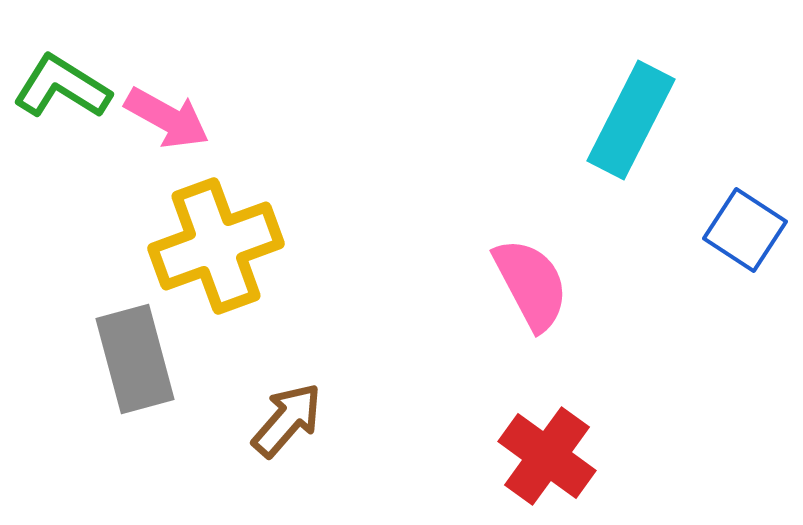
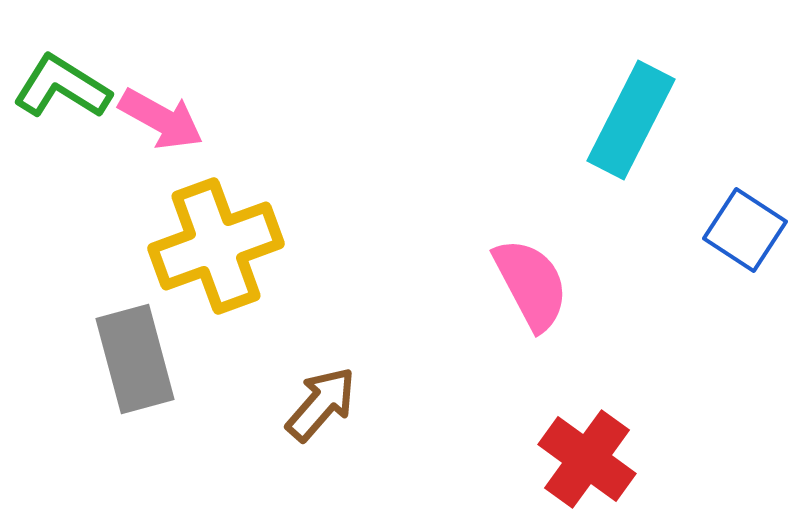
pink arrow: moved 6 px left, 1 px down
brown arrow: moved 34 px right, 16 px up
red cross: moved 40 px right, 3 px down
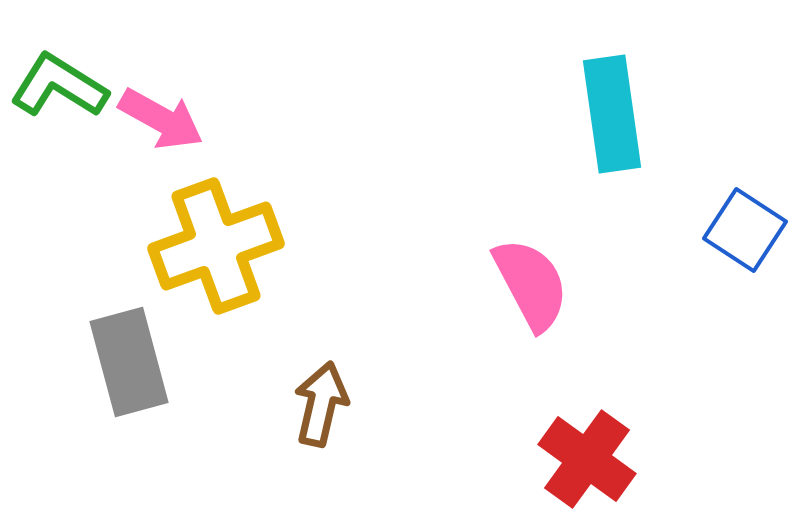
green L-shape: moved 3 px left, 1 px up
cyan rectangle: moved 19 px left, 6 px up; rotated 35 degrees counterclockwise
gray rectangle: moved 6 px left, 3 px down
brown arrow: rotated 28 degrees counterclockwise
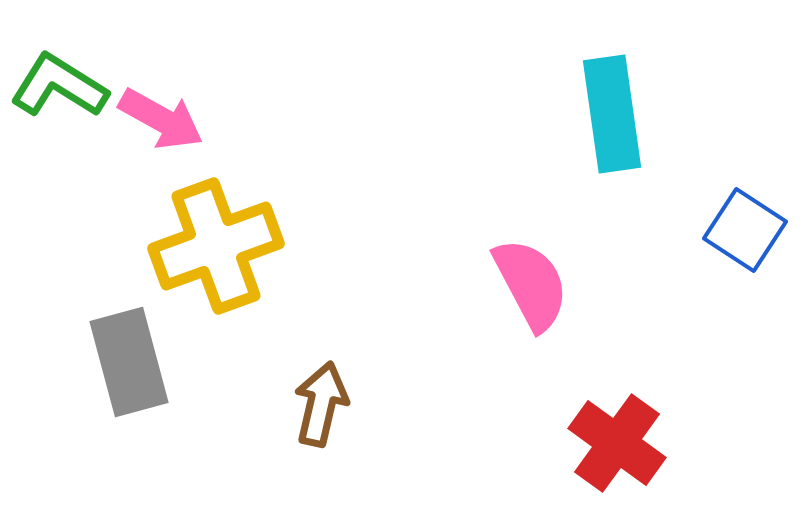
red cross: moved 30 px right, 16 px up
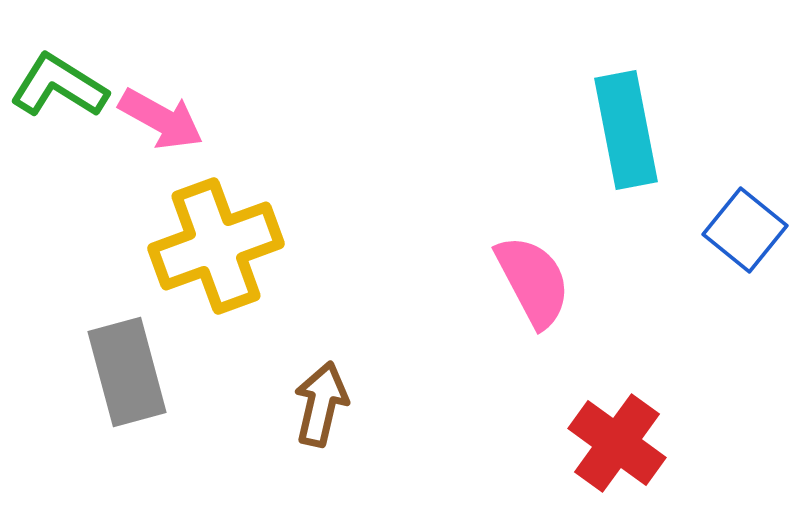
cyan rectangle: moved 14 px right, 16 px down; rotated 3 degrees counterclockwise
blue square: rotated 6 degrees clockwise
pink semicircle: moved 2 px right, 3 px up
gray rectangle: moved 2 px left, 10 px down
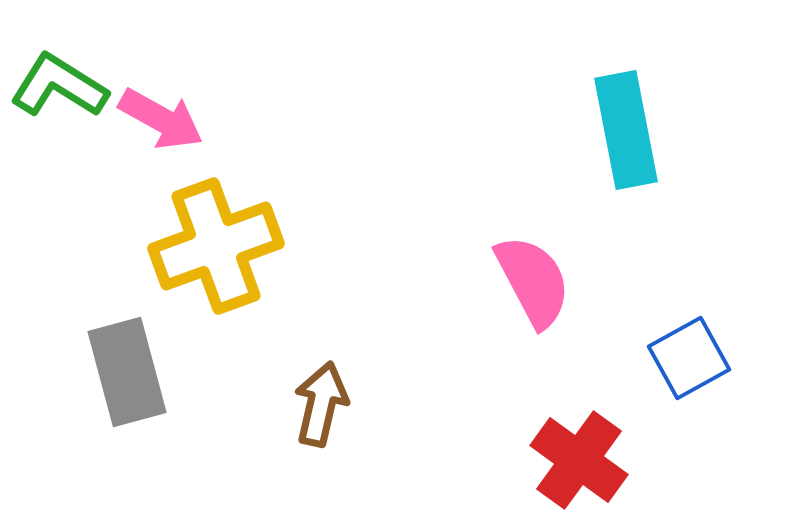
blue square: moved 56 px left, 128 px down; rotated 22 degrees clockwise
red cross: moved 38 px left, 17 px down
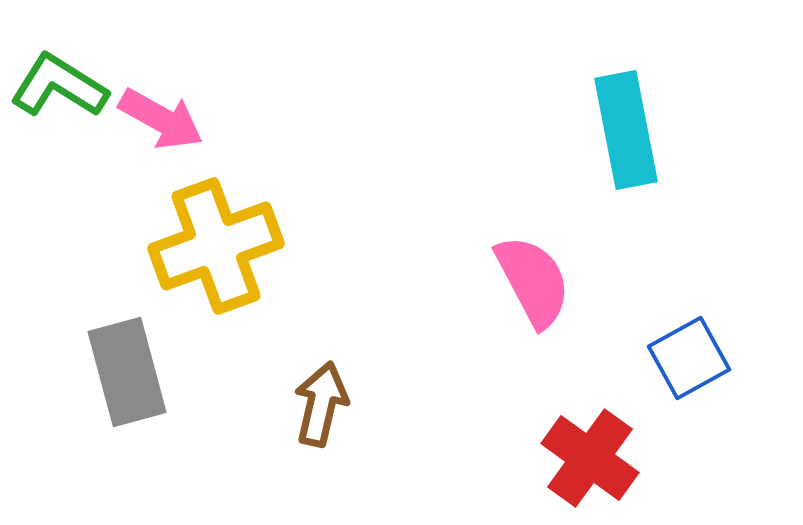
red cross: moved 11 px right, 2 px up
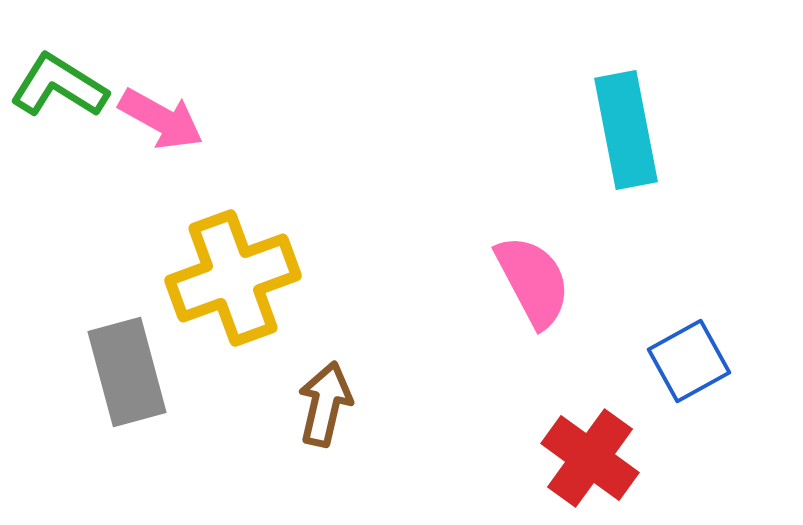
yellow cross: moved 17 px right, 32 px down
blue square: moved 3 px down
brown arrow: moved 4 px right
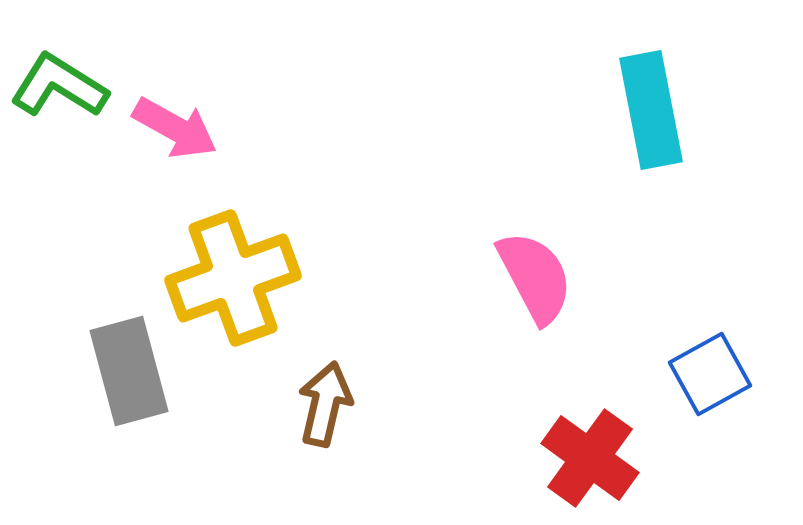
pink arrow: moved 14 px right, 9 px down
cyan rectangle: moved 25 px right, 20 px up
pink semicircle: moved 2 px right, 4 px up
blue square: moved 21 px right, 13 px down
gray rectangle: moved 2 px right, 1 px up
